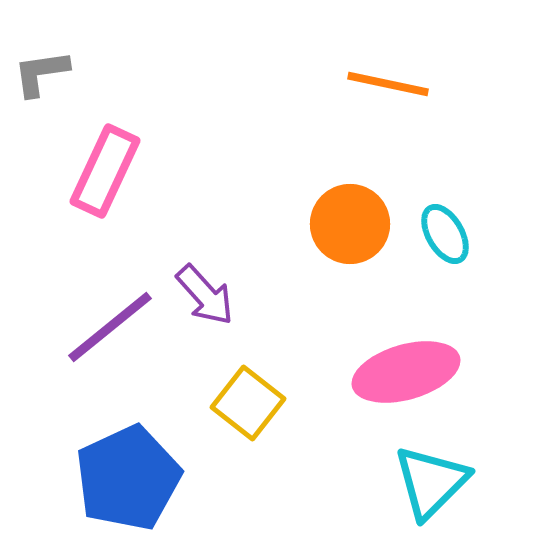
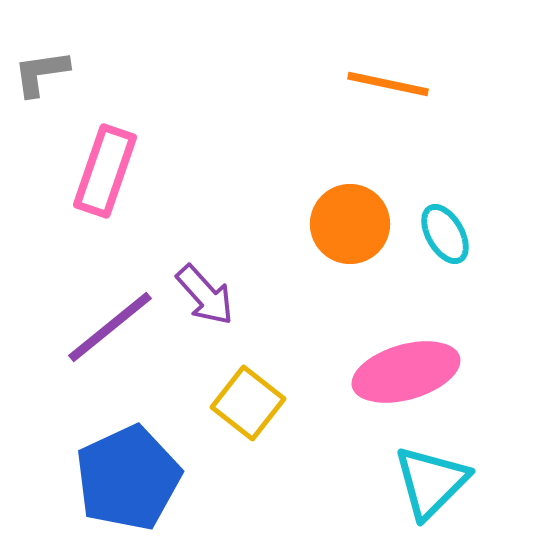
pink rectangle: rotated 6 degrees counterclockwise
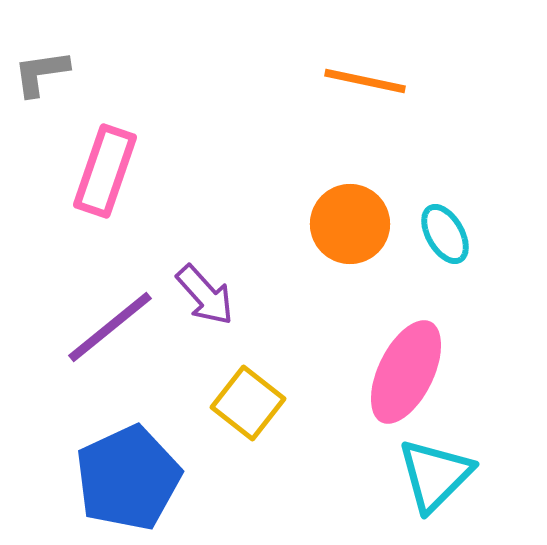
orange line: moved 23 px left, 3 px up
pink ellipse: rotated 48 degrees counterclockwise
cyan triangle: moved 4 px right, 7 px up
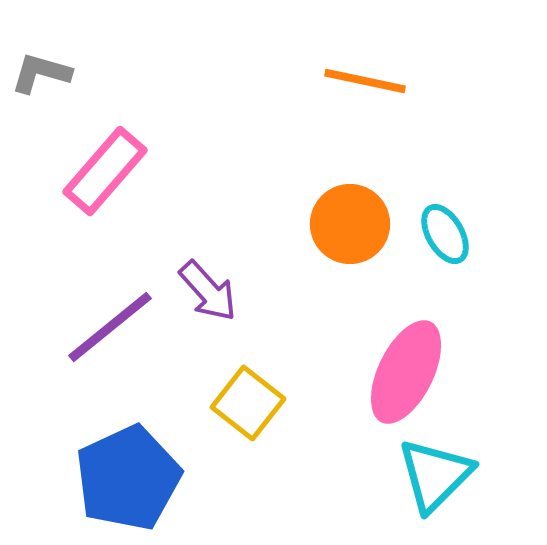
gray L-shape: rotated 24 degrees clockwise
pink rectangle: rotated 22 degrees clockwise
purple arrow: moved 3 px right, 4 px up
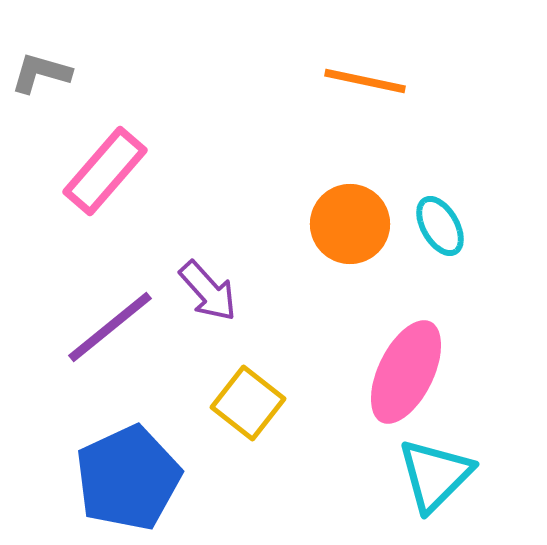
cyan ellipse: moved 5 px left, 8 px up
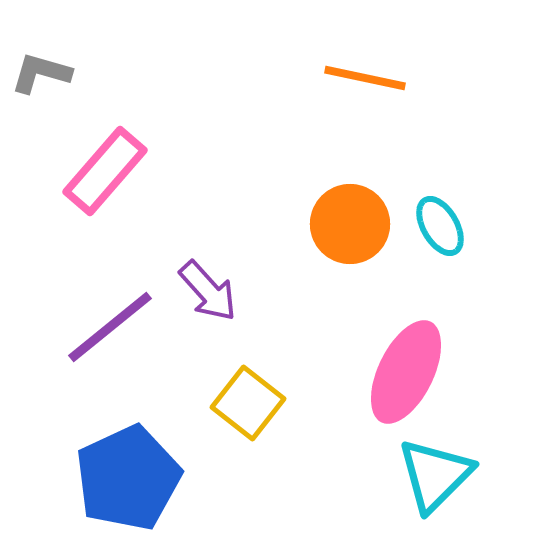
orange line: moved 3 px up
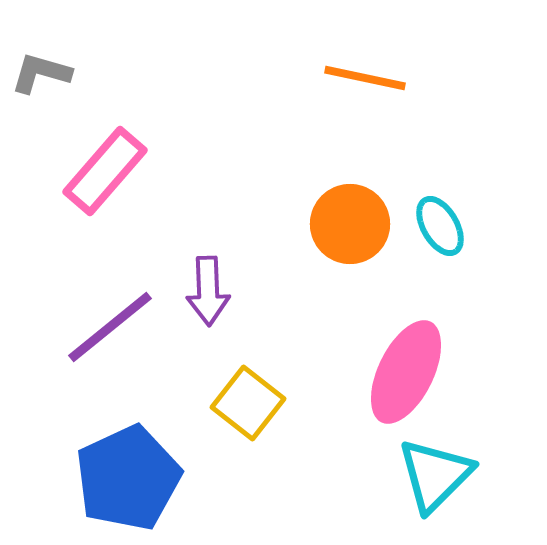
purple arrow: rotated 40 degrees clockwise
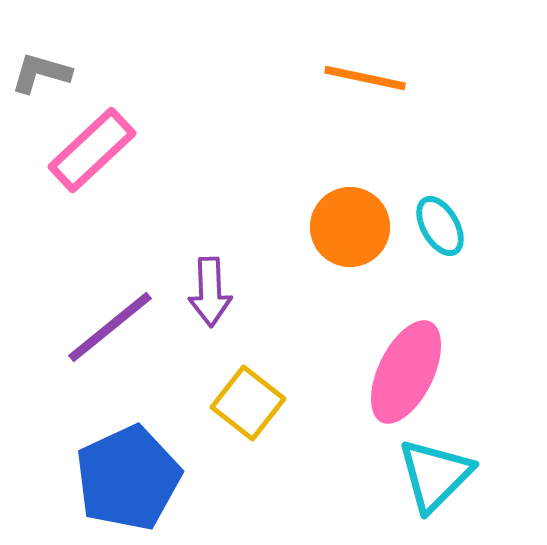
pink rectangle: moved 13 px left, 21 px up; rotated 6 degrees clockwise
orange circle: moved 3 px down
purple arrow: moved 2 px right, 1 px down
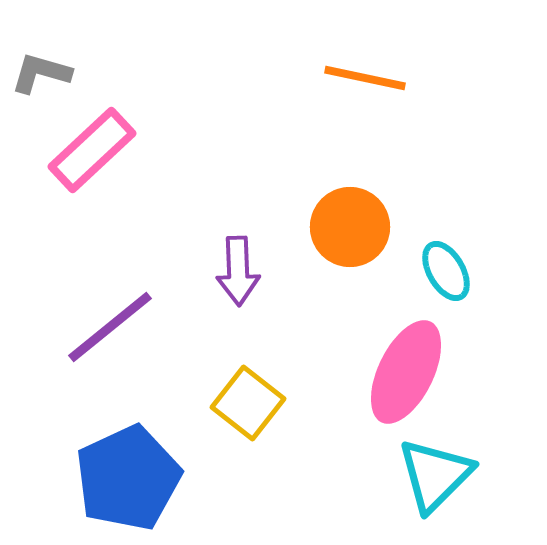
cyan ellipse: moved 6 px right, 45 px down
purple arrow: moved 28 px right, 21 px up
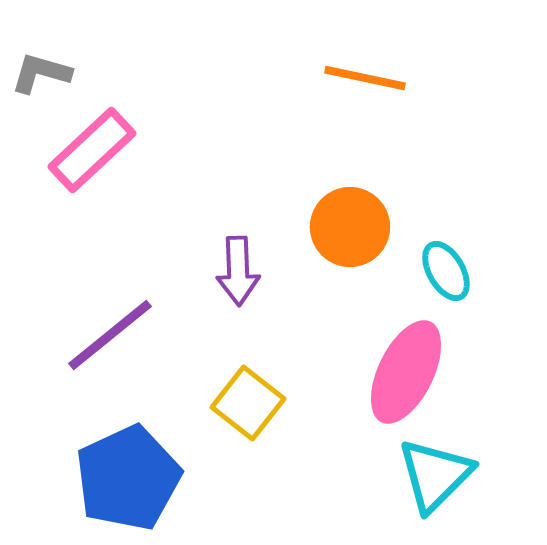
purple line: moved 8 px down
